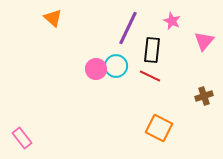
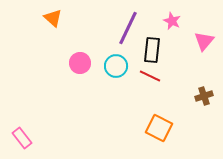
pink circle: moved 16 px left, 6 px up
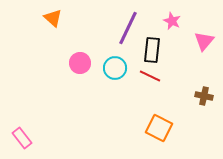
cyan circle: moved 1 px left, 2 px down
brown cross: rotated 30 degrees clockwise
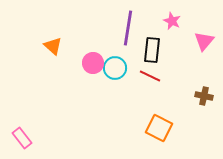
orange triangle: moved 28 px down
purple line: rotated 16 degrees counterclockwise
pink circle: moved 13 px right
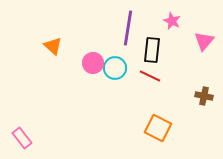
orange square: moved 1 px left
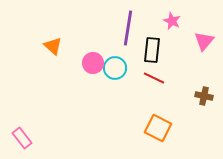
red line: moved 4 px right, 2 px down
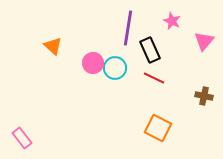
black rectangle: moved 2 px left; rotated 30 degrees counterclockwise
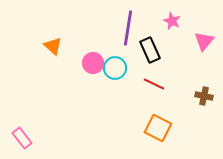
red line: moved 6 px down
